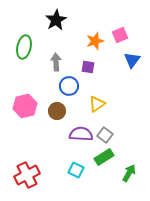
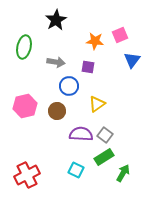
orange star: rotated 24 degrees clockwise
gray arrow: rotated 102 degrees clockwise
green arrow: moved 6 px left
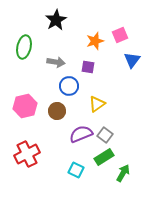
orange star: rotated 24 degrees counterclockwise
purple semicircle: rotated 25 degrees counterclockwise
red cross: moved 21 px up
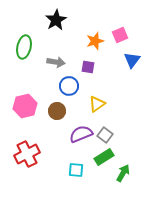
cyan square: rotated 21 degrees counterclockwise
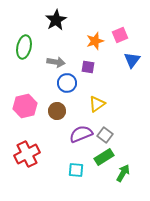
blue circle: moved 2 px left, 3 px up
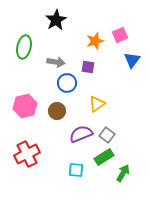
gray square: moved 2 px right
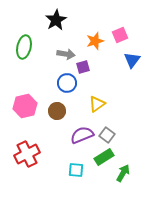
gray arrow: moved 10 px right, 8 px up
purple square: moved 5 px left; rotated 24 degrees counterclockwise
purple semicircle: moved 1 px right, 1 px down
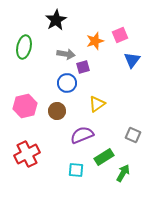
gray square: moved 26 px right; rotated 14 degrees counterclockwise
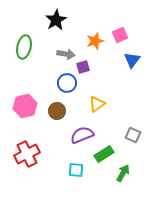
green rectangle: moved 3 px up
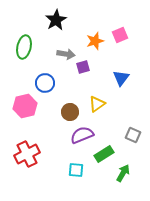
blue triangle: moved 11 px left, 18 px down
blue circle: moved 22 px left
brown circle: moved 13 px right, 1 px down
